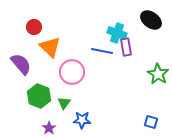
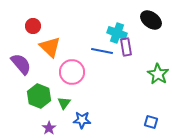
red circle: moved 1 px left, 1 px up
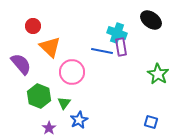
purple rectangle: moved 5 px left
blue star: moved 3 px left; rotated 30 degrees counterclockwise
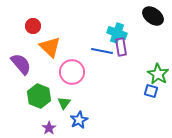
black ellipse: moved 2 px right, 4 px up
blue square: moved 31 px up
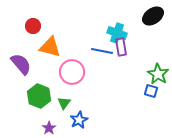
black ellipse: rotated 70 degrees counterclockwise
orange triangle: rotated 30 degrees counterclockwise
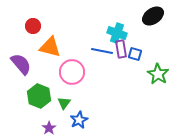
purple rectangle: moved 2 px down
blue square: moved 16 px left, 37 px up
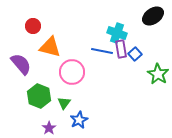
blue square: rotated 32 degrees clockwise
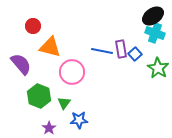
cyan cross: moved 38 px right
green star: moved 6 px up
blue star: rotated 24 degrees clockwise
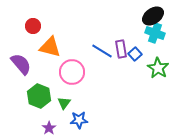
blue line: rotated 20 degrees clockwise
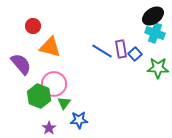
green star: rotated 30 degrees counterclockwise
pink circle: moved 18 px left, 12 px down
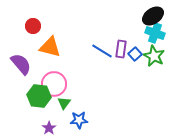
purple rectangle: rotated 18 degrees clockwise
green star: moved 4 px left, 12 px up; rotated 25 degrees clockwise
green hexagon: rotated 15 degrees counterclockwise
